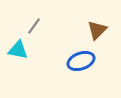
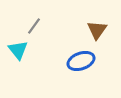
brown triangle: rotated 10 degrees counterclockwise
cyan triangle: rotated 40 degrees clockwise
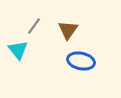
brown triangle: moved 29 px left
blue ellipse: rotated 32 degrees clockwise
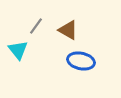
gray line: moved 2 px right
brown triangle: rotated 35 degrees counterclockwise
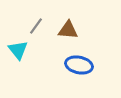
brown triangle: rotated 25 degrees counterclockwise
blue ellipse: moved 2 px left, 4 px down
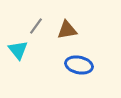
brown triangle: moved 1 px left; rotated 15 degrees counterclockwise
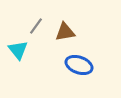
brown triangle: moved 2 px left, 2 px down
blue ellipse: rotated 8 degrees clockwise
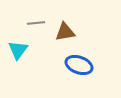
gray line: moved 3 px up; rotated 48 degrees clockwise
cyan triangle: rotated 15 degrees clockwise
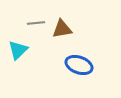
brown triangle: moved 3 px left, 3 px up
cyan triangle: rotated 10 degrees clockwise
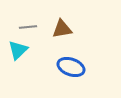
gray line: moved 8 px left, 4 px down
blue ellipse: moved 8 px left, 2 px down
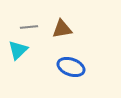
gray line: moved 1 px right
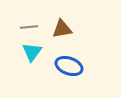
cyan triangle: moved 14 px right, 2 px down; rotated 10 degrees counterclockwise
blue ellipse: moved 2 px left, 1 px up
